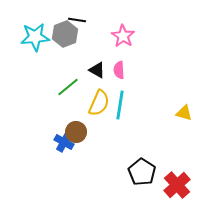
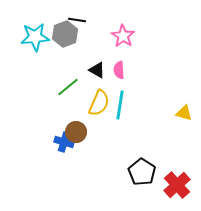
blue cross: rotated 12 degrees counterclockwise
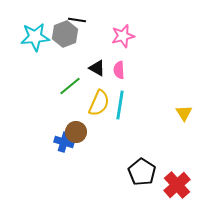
pink star: rotated 25 degrees clockwise
black triangle: moved 2 px up
green line: moved 2 px right, 1 px up
yellow triangle: rotated 42 degrees clockwise
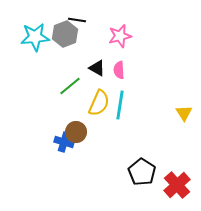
pink star: moved 3 px left
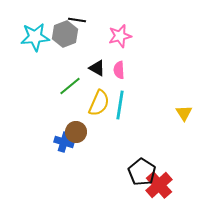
red cross: moved 18 px left
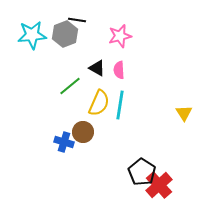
cyan star: moved 3 px left, 2 px up
brown circle: moved 7 px right
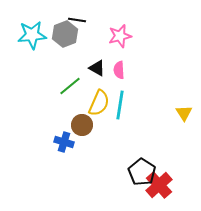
brown circle: moved 1 px left, 7 px up
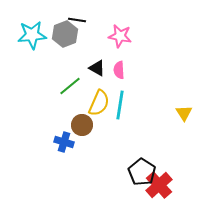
pink star: rotated 25 degrees clockwise
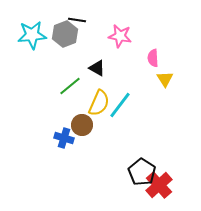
pink semicircle: moved 34 px right, 12 px up
cyan line: rotated 28 degrees clockwise
yellow triangle: moved 19 px left, 34 px up
blue cross: moved 4 px up
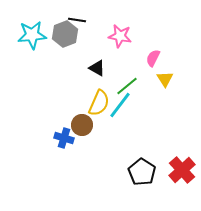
pink semicircle: rotated 30 degrees clockwise
green line: moved 57 px right
red cross: moved 23 px right, 15 px up
